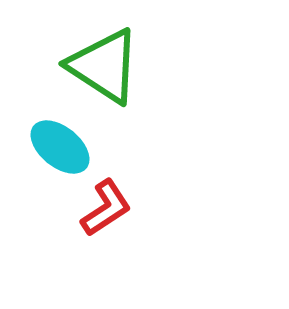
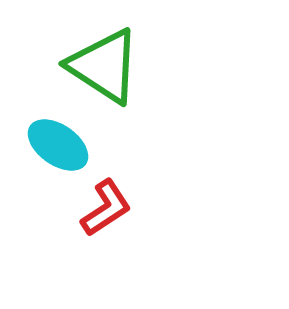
cyan ellipse: moved 2 px left, 2 px up; rotated 4 degrees counterclockwise
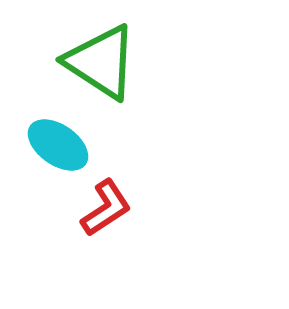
green triangle: moved 3 px left, 4 px up
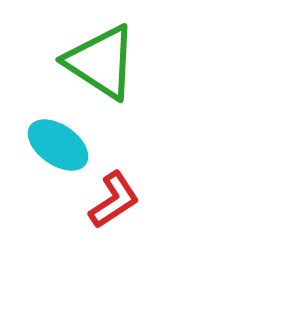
red L-shape: moved 8 px right, 8 px up
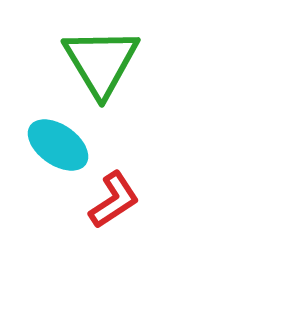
green triangle: rotated 26 degrees clockwise
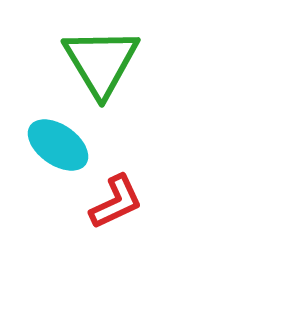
red L-shape: moved 2 px right, 2 px down; rotated 8 degrees clockwise
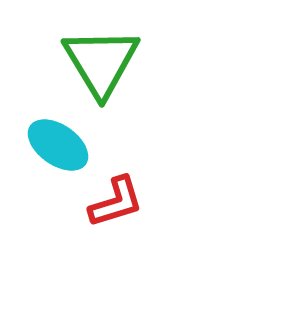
red L-shape: rotated 8 degrees clockwise
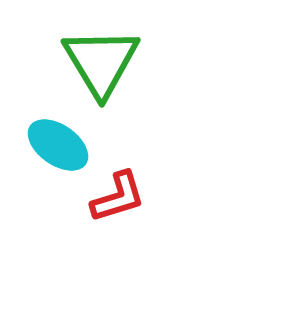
red L-shape: moved 2 px right, 5 px up
